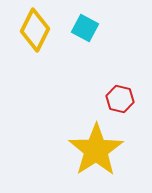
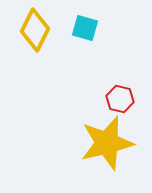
cyan square: rotated 12 degrees counterclockwise
yellow star: moved 11 px right, 7 px up; rotated 20 degrees clockwise
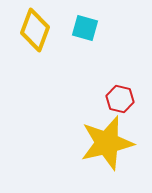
yellow diamond: rotated 6 degrees counterclockwise
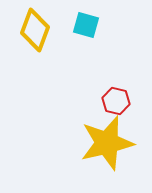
cyan square: moved 1 px right, 3 px up
red hexagon: moved 4 px left, 2 px down
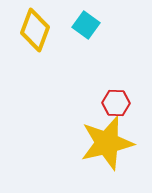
cyan square: rotated 20 degrees clockwise
red hexagon: moved 2 px down; rotated 12 degrees counterclockwise
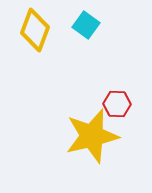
red hexagon: moved 1 px right, 1 px down
yellow star: moved 15 px left, 7 px up
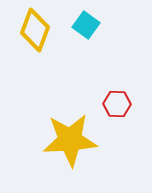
yellow star: moved 22 px left, 4 px down; rotated 10 degrees clockwise
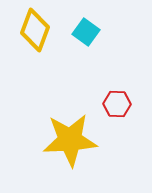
cyan square: moved 7 px down
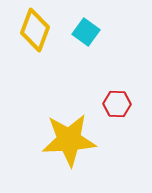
yellow star: moved 1 px left
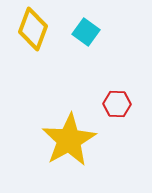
yellow diamond: moved 2 px left, 1 px up
yellow star: rotated 26 degrees counterclockwise
